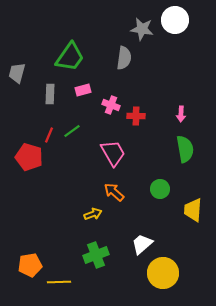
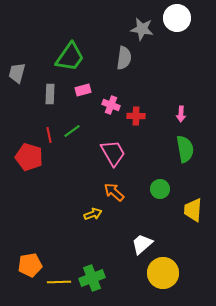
white circle: moved 2 px right, 2 px up
red line: rotated 35 degrees counterclockwise
green cross: moved 4 px left, 23 px down
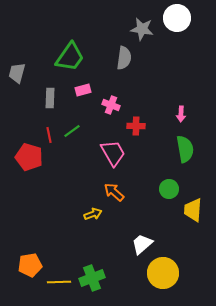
gray rectangle: moved 4 px down
red cross: moved 10 px down
green circle: moved 9 px right
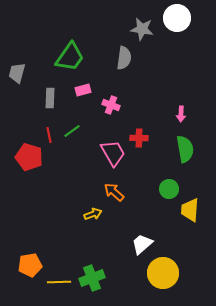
red cross: moved 3 px right, 12 px down
yellow trapezoid: moved 3 px left
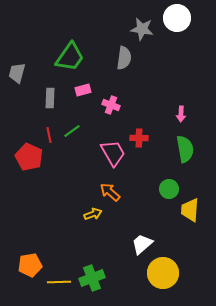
red pentagon: rotated 8 degrees clockwise
orange arrow: moved 4 px left
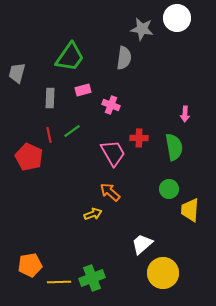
pink arrow: moved 4 px right
green semicircle: moved 11 px left, 2 px up
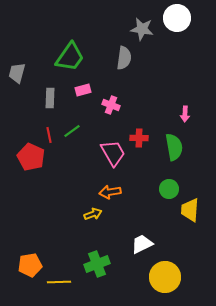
red pentagon: moved 2 px right
orange arrow: rotated 50 degrees counterclockwise
white trapezoid: rotated 15 degrees clockwise
yellow circle: moved 2 px right, 4 px down
green cross: moved 5 px right, 14 px up
